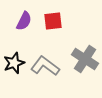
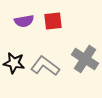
purple semicircle: rotated 54 degrees clockwise
black star: rotated 30 degrees clockwise
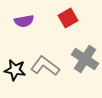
red square: moved 15 px right, 3 px up; rotated 24 degrees counterclockwise
black star: moved 1 px right, 7 px down
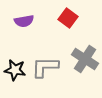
red square: rotated 24 degrees counterclockwise
gray L-shape: moved 1 px down; rotated 36 degrees counterclockwise
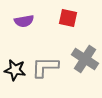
red square: rotated 24 degrees counterclockwise
